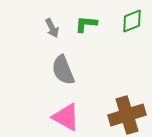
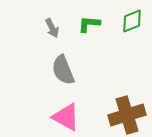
green L-shape: moved 3 px right
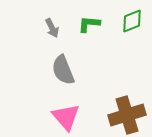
pink triangle: rotated 20 degrees clockwise
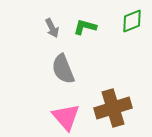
green L-shape: moved 4 px left, 3 px down; rotated 10 degrees clockwise
gray semicircle: moved 1 px up
brown cross: moved 14 px left, 7 px up
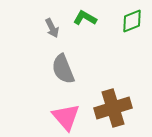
green L-shape: moved 9 px up; rotated 15 degrees clockwise
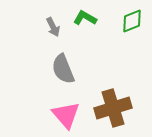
gray arrow: moved 1 px right, 1 px up
pink triangle: moved 2 px up
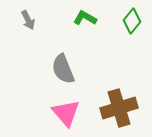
green diamond: rotated 30 degrees counterclockwise
gray arrow: moved 25 px left, 7 px up
brown cross: moved 6 px right
pink triangle: moved 2 px up
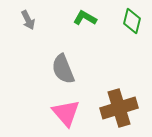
green diamond: rotated 25 degrees counterclockwise
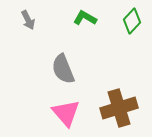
green diamond: rotated 30 degrees clockwise
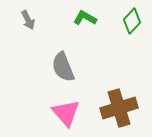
gray semicircle: moved 2 px up
